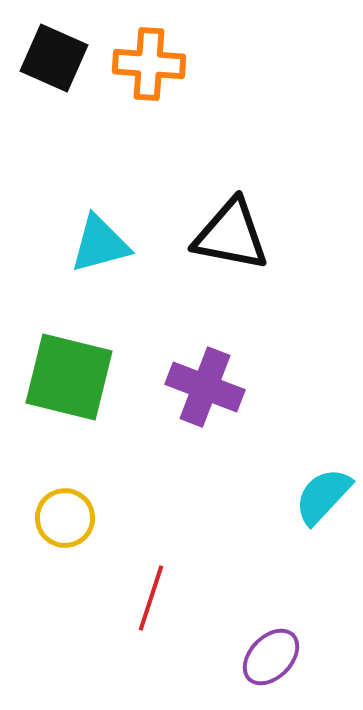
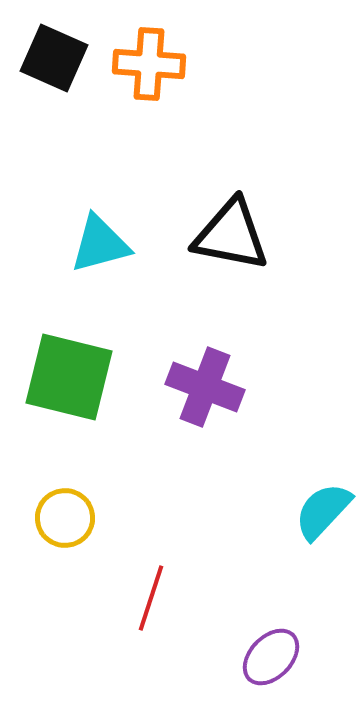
cyan semicircle: moved 15 px down
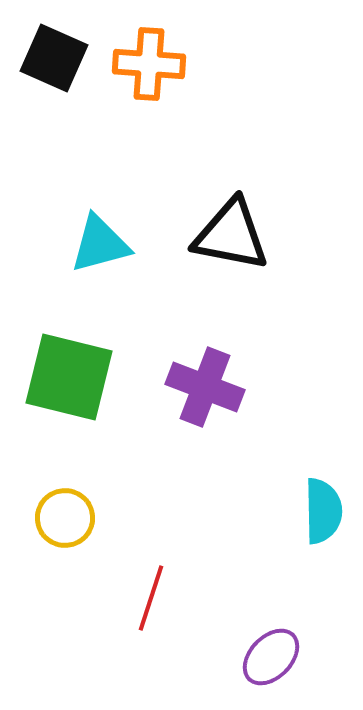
cyan semicircle: rotated 136 degrees clockwise
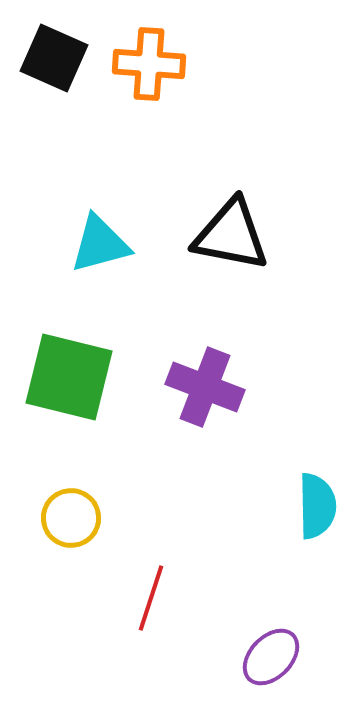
cyan semicircle: moved 6 px left, 5 px up
yellow circle: moved 6 px right
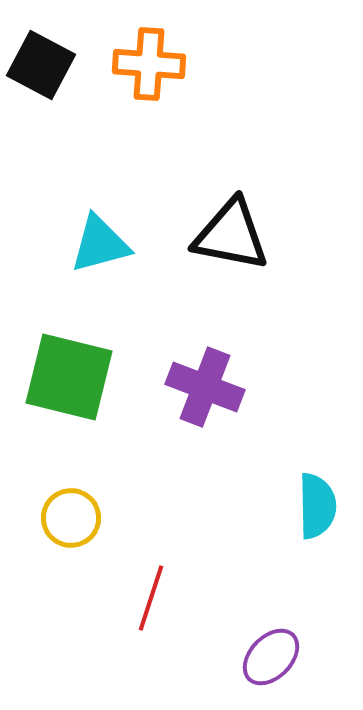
black square: moved 13 px left, 7 px down; rotated 4 degrees clockwise
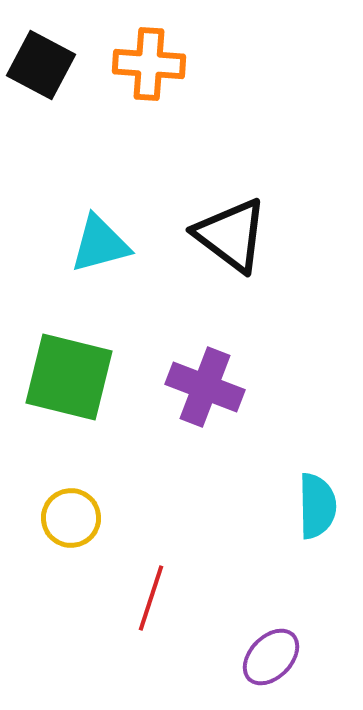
black triangle: rotated 26 degrees clockwise
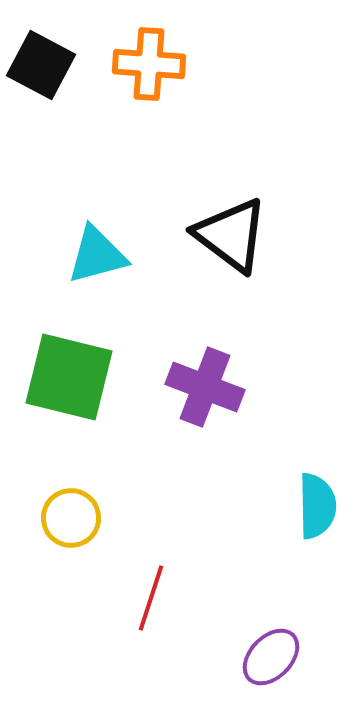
cyan triangle: moved 3 px left, 11 px down
